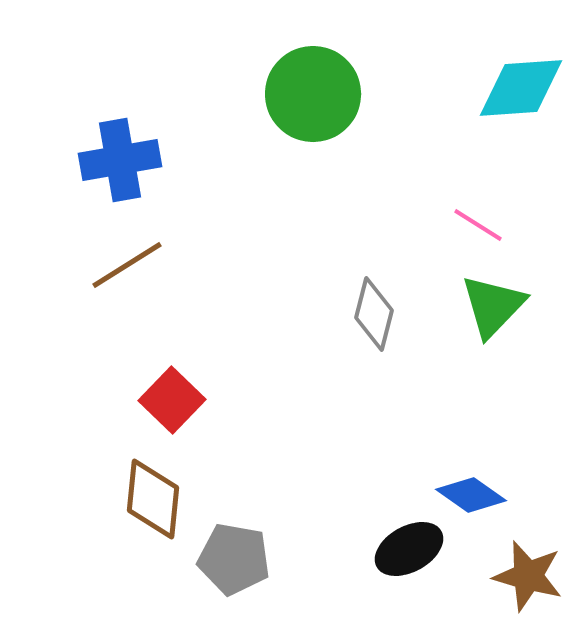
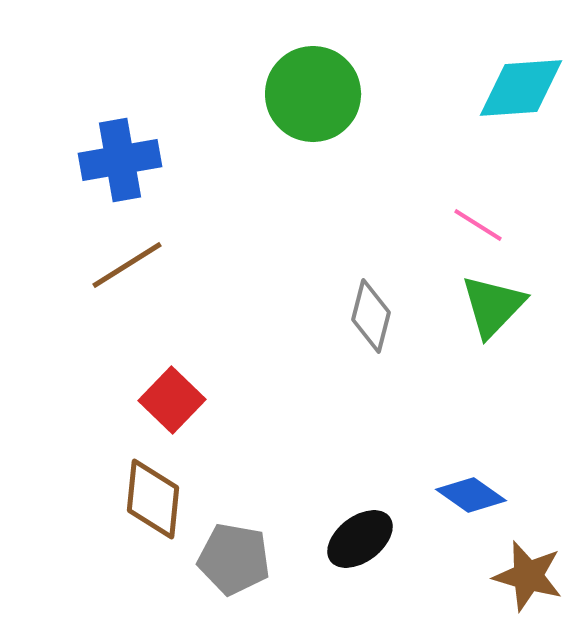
gray diamond: moved 3 px left, 2 px down
black ellipse: moved 49 px left, 10 px up; rotated 8 degrees counterclockwise
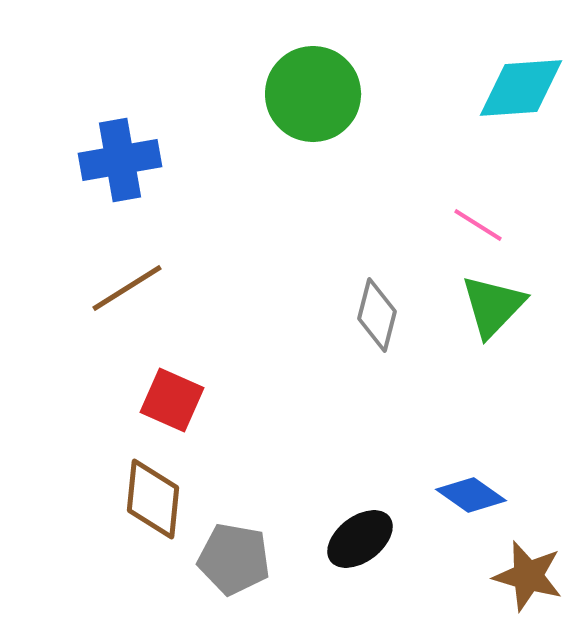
brown line: moved 23 px down
gray diamond: moved 6 px right, 1 px up
red square: rotated 20 degrees counterclockwise
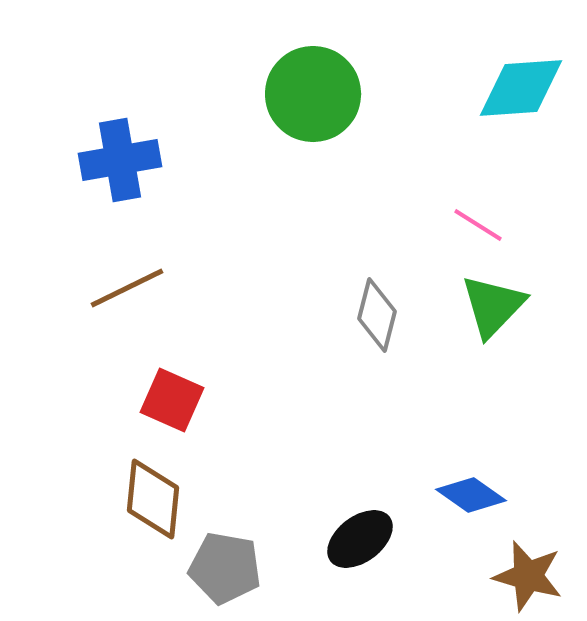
brown line: rotated 6 degrees clockwise
gray pentagon: moved 9 px left, 9 px down
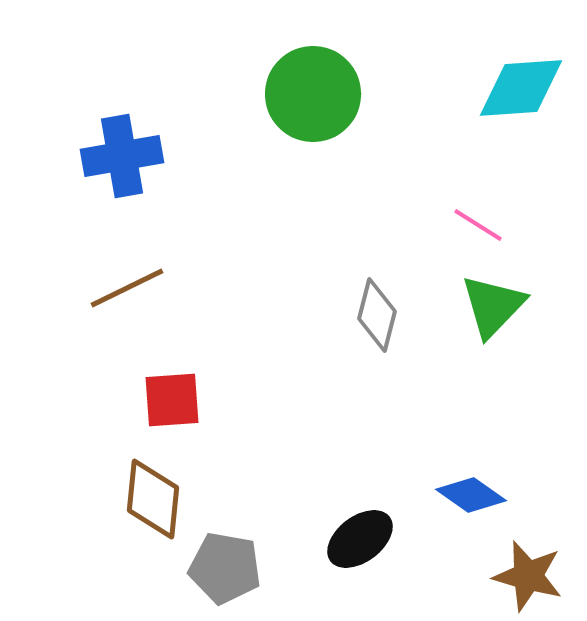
blue cross: moved 2 px right, 4 px up
red square: rotated 28 degrees counterclockwise
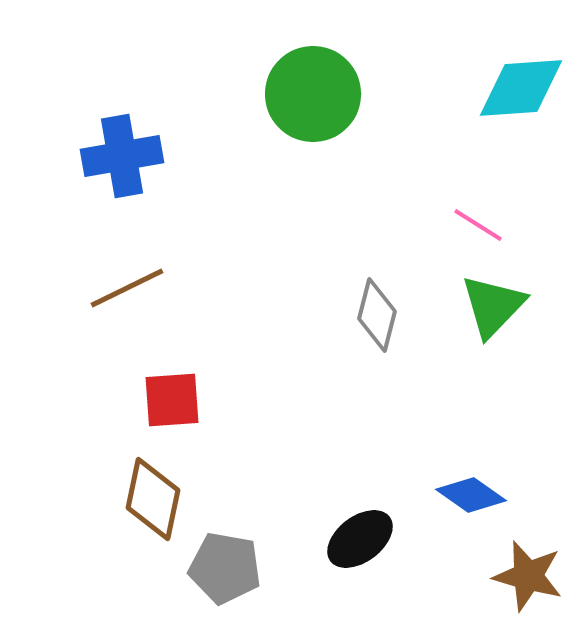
brown diamond: rotated 6 degrees clockwise
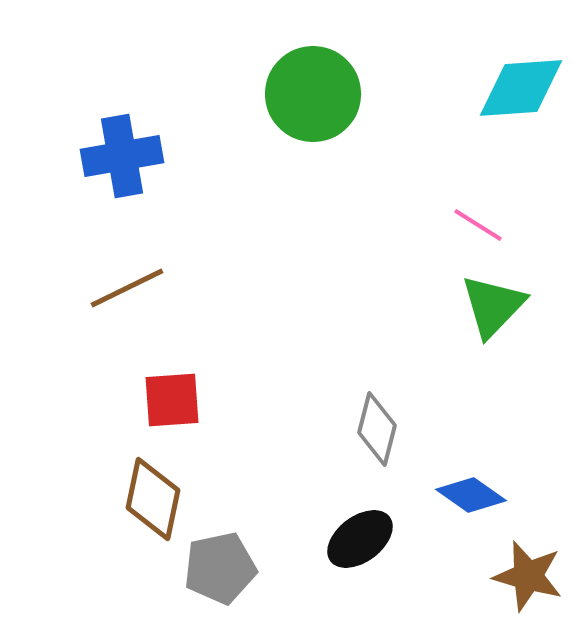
gray diamond: moved 114 px down
gray pentagon: moved 5 px left; rotated 22 degrees counterclockwise
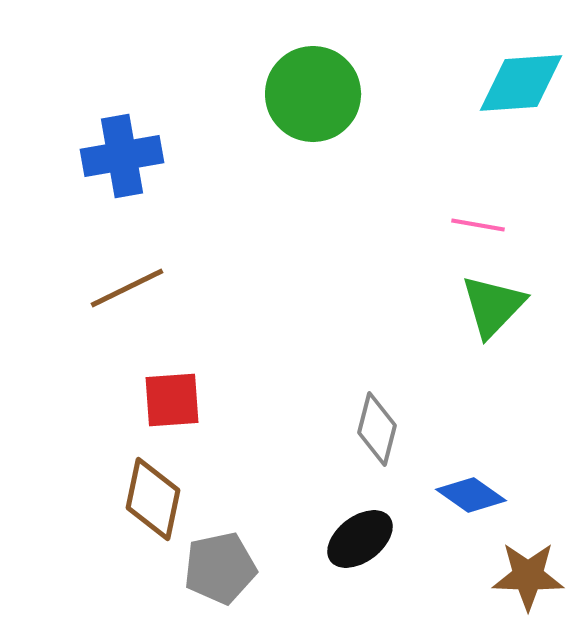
cyan diamond: moved 5 px up
pink line: rotated 22 degrees counterclockwise
brown star: rotated 14 degrees counterclockwise
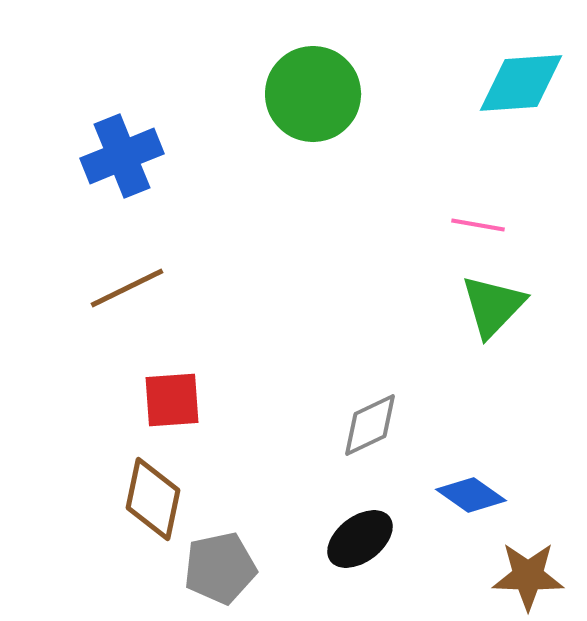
blue cross: rotated 12 degrees counterclockwise
gray diamond: moved 7 px left, 4 px up; rotated 50 degrees clockwise
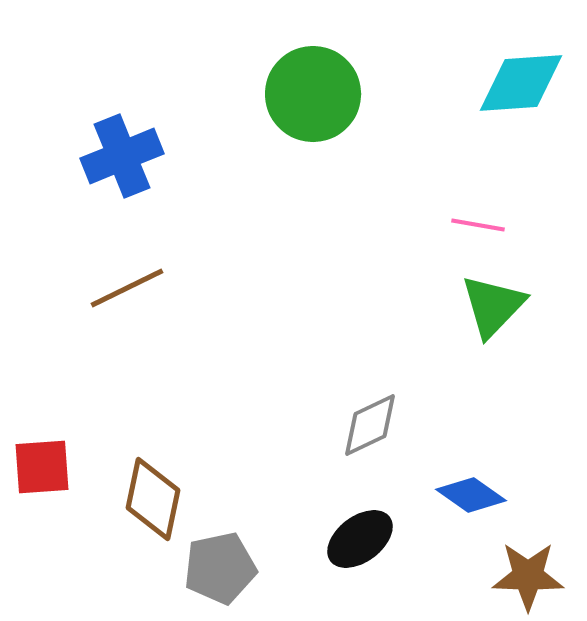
red square: moved 130 px left, 67 px down
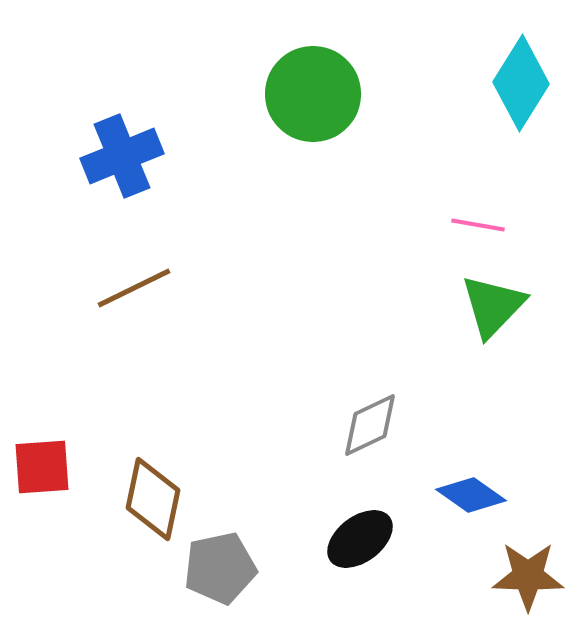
cyan diamond: rotated 54 degrees counterclockwise
brown line: moved 7 px right
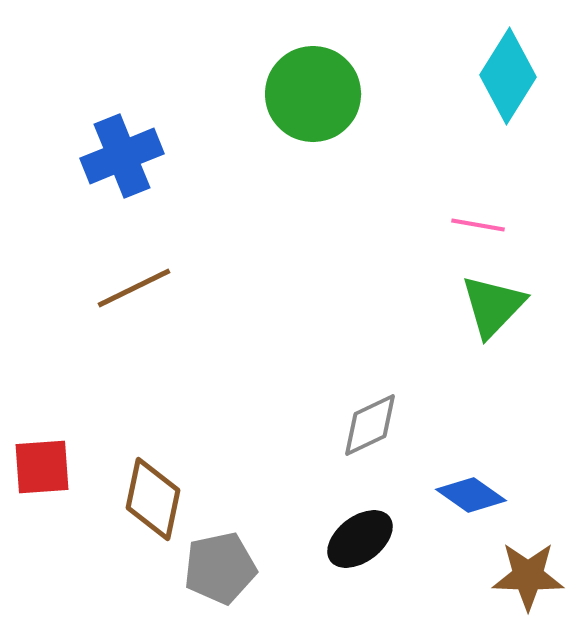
cyan diamond: moved 13 px left, 7 px up
